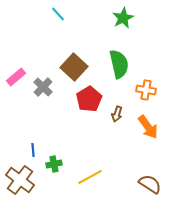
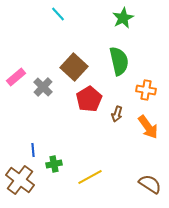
green semicircle: moved 3 px up
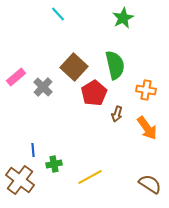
green semicircle: moved 4 px left, 4 px down
red pentagon: moved 5 px right, 6 px up
orange arrow: moved 1 px left, 1 px down
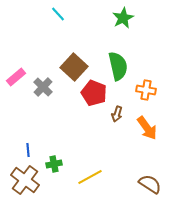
green semicircle: moved 3 px right, 1 px down
red pentagon: rotated 20 degrees counterclockwise
blue line: moved 5 px left
brown cross: moved 5 px right
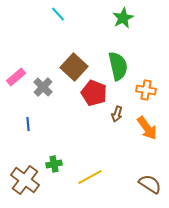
blue line: moved 26 px up
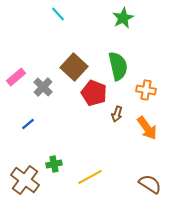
blue line: rotated 56 degrees clockwise
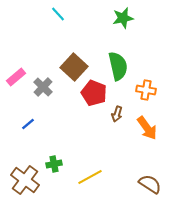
green star: rotated 15 degrees clockwise
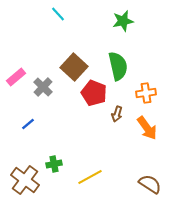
green star: moved 3 px down
orange cross: moved 3 px down; rotated 18 degrees counterclockwise
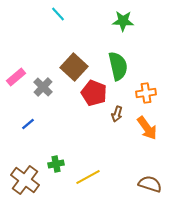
green star: rotated 15 degrees clockwise
green cross: moved 2 px right
yellow line: moved 2 px left
brown semicircle: rotated 15 degrees counterclockwise
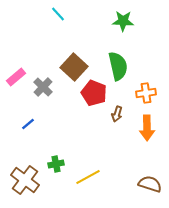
orange arrow: rotated 35 degrees clockwise
